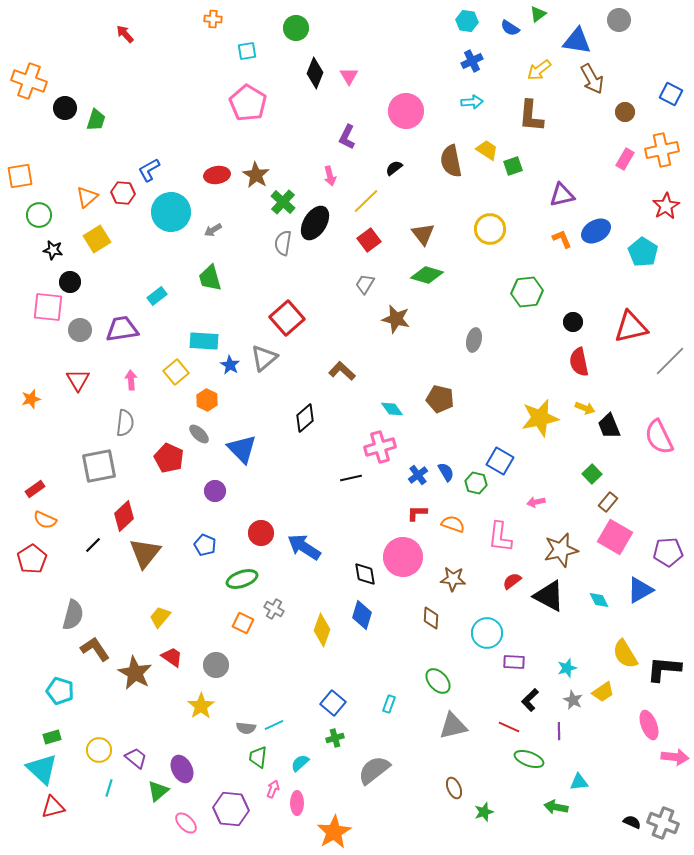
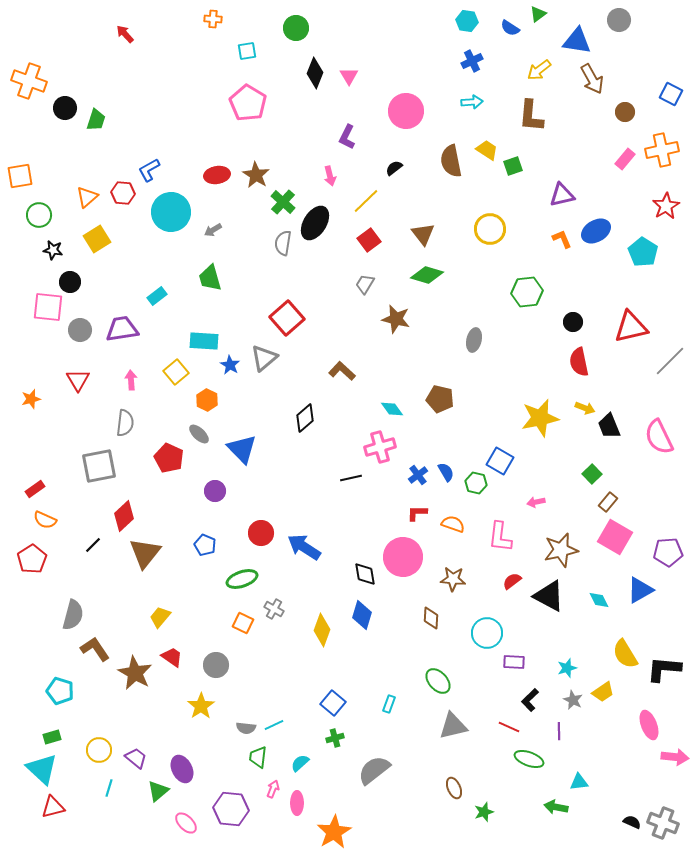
pink rectangle at (625, 159): rotated 10 degrees clockwise
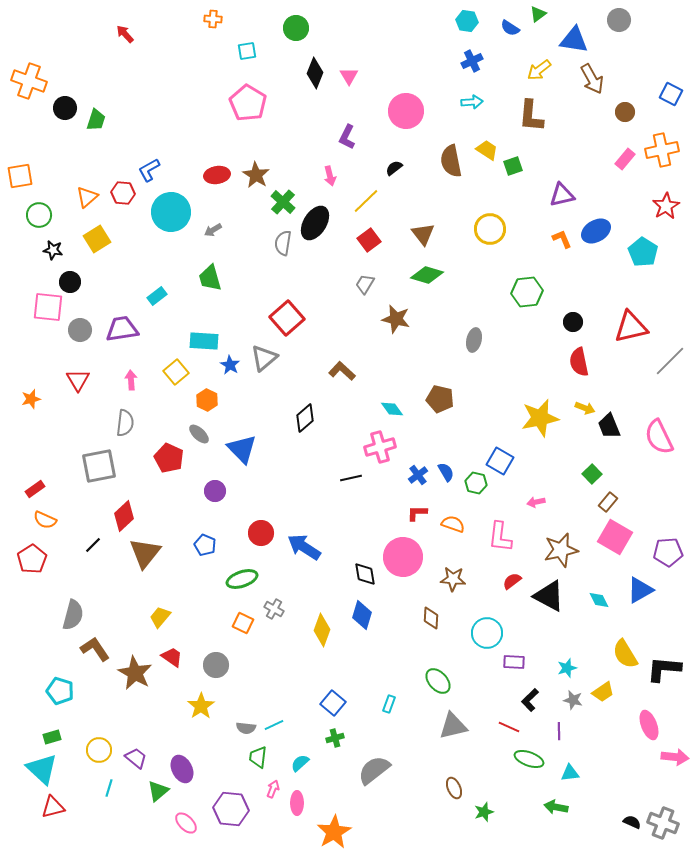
blue triangle at (577, 41): moved 3 px left, 1 px up
gray star at (573, 700): rotated 12 degrees counterclockwise
cyan triangle at (579, 782): moved 9 px left, 9 px up
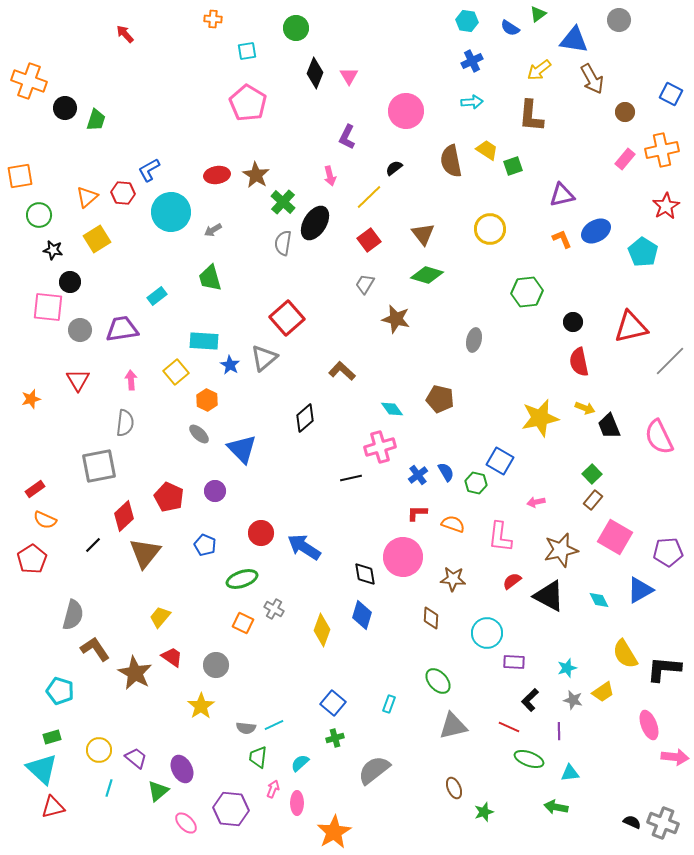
yellow line at (366, 201): moved 3 px right, 4 px up
red pentagon at (169, 458): moved 39 px down
brown rectangle at (608, 502): moved 15 px left, 2 px up
